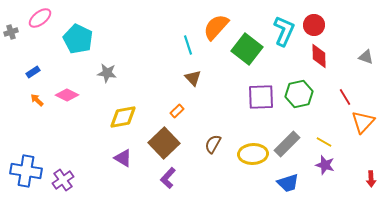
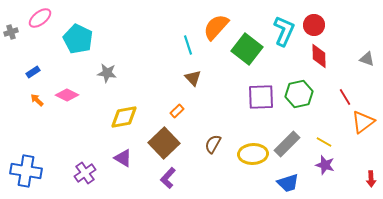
gray triangle: moved 1 px right, 2 px down
yellow diamond: moved 1 px right
orange triangle: rotated 10 degrees clockwise
purple cross: moved 22 px right, 7 px up
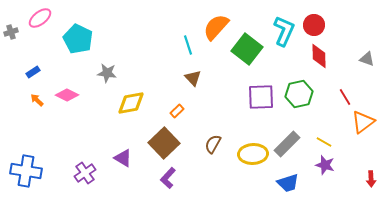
yellow diamond: moved 7 px right, 14 px up
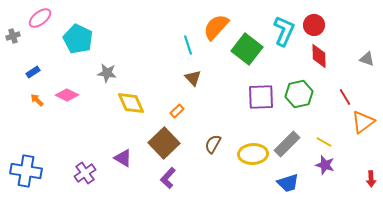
gray cross: moved 2 px right, 4 px down
yellow diamond: rotated 76 degrees clockwise
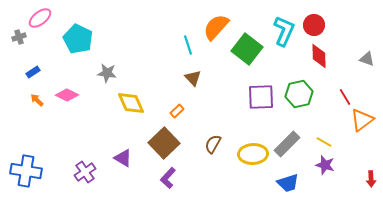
gray cross: moved 6 px right, 1 px down
orange triangle: moved 1 px left, 2 px up
purple cross: moved 1 px up
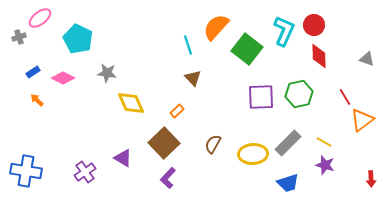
pink diamond: moved 4 px left, 17 px up
gray rectangle: moved 1 px right, 1 px up
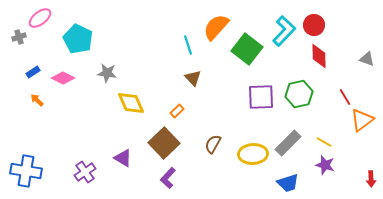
cyan L-shape: rotated 20 degrees clockwise
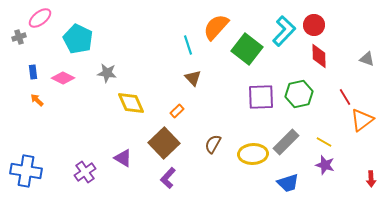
blue rectangle: rotated 64 degrees counterclockwise
gray rectangle: moved 2 px left, 1 px up
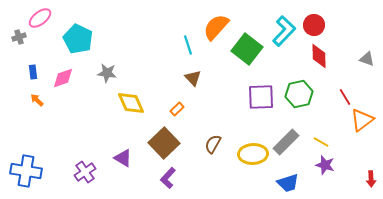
pink diamond: rotated 45 degrees counterclockwise
orange rectangle: moved 2 px up
yellow line: moved 3 px left
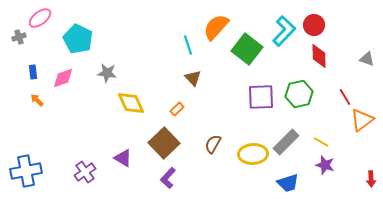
blue cross: rotated 20 degrees counterclockwise
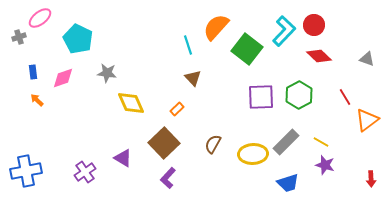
red diamond: rotated 45 degrees counterclockwise
green hexagon: moved 1 px down; rotated 16 degrees counterclockwise
orange triangle: moved 5 px right
